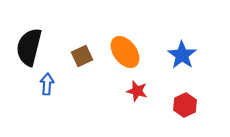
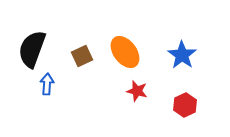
black semicircle: moved 3 px right, 2 px down; rotated 6 degrees clockwise
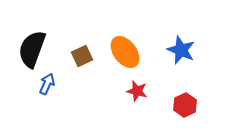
blue star: moved 1 px left, 5 px up; rotated 12 degrees counterclockwise
blue arrow: rotated 20 degrees clockwise
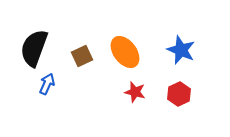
black semicircle: moved 2 px right, 1 px up
red star: moved 2 px left, 1 px down
red hexagon: moved 6 px left, 11 px up
